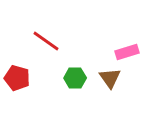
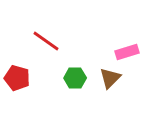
brown triangle: rotated 20 degrees clockwise
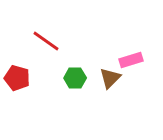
pink rectangle: moved 4 px right, 8 px down
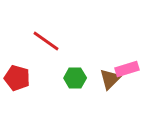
pink rectangle: moved 4 px left, 9 px down
brown triangle: moved 1 px down
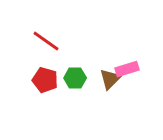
red pentagon: moved 28 px right, 2 px down
